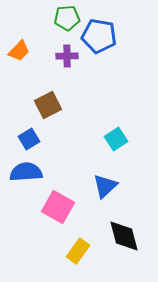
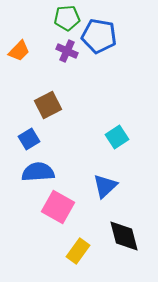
purple cross: moved 5 px up; rotated 25 degrees clockwise
cyan square: moved 1 px right, 2 px up
blue semicircle: moved 12 px right
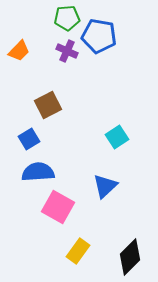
black diamond: moved 6 px right, 21 px down; rotated 60 degrees clockwise
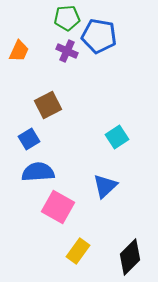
orange trapezoid: rotated 20 degrees counterclockwise
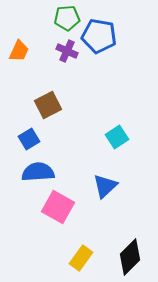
yellow rectangle: moved 3 px right, 7 px down
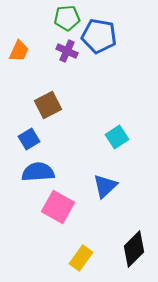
black diamond: moved 4 px right, 8 px up
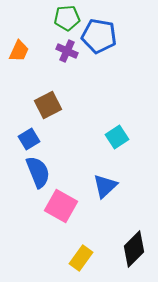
blue semicircle: rotated 72 degrees clockwise
pink square: moved 3 px right, 1 px up
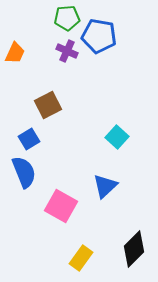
orange trapezoid: moved 4 px left, 2 px down
cyan square: rotated 15 degrees counterclockwise
blue semicircle: moved 14 px left
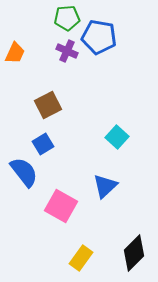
blue pentagon: moved 1 px down
blue square: moved 14 px right, 5 px down
blue semicircle: rotated 16 degrees counterclockwise
black diamond: moved 4 px down
